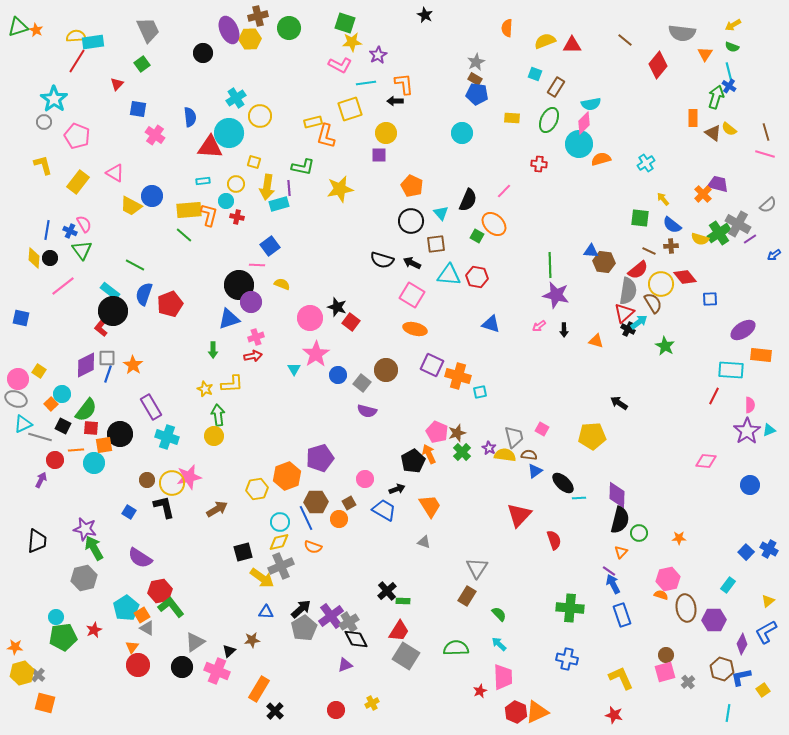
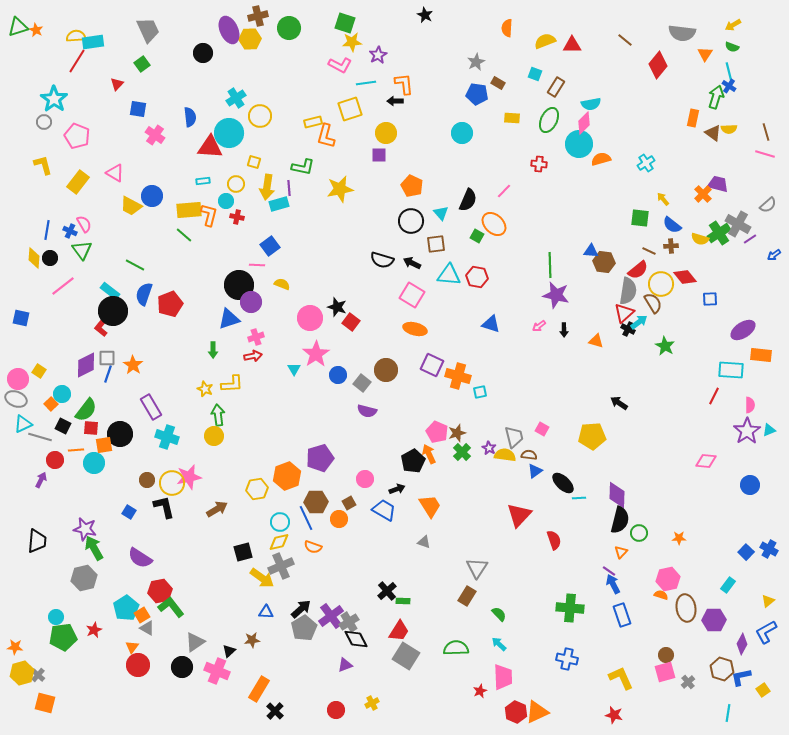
brown rectangle at (475, 79): moved 23 px right, 4 px down
orange rectangle at (693, 118): rotated 12 degrees clockwise
yellow semicircle at (729, 129): rotated 42 degrees counterclockwise
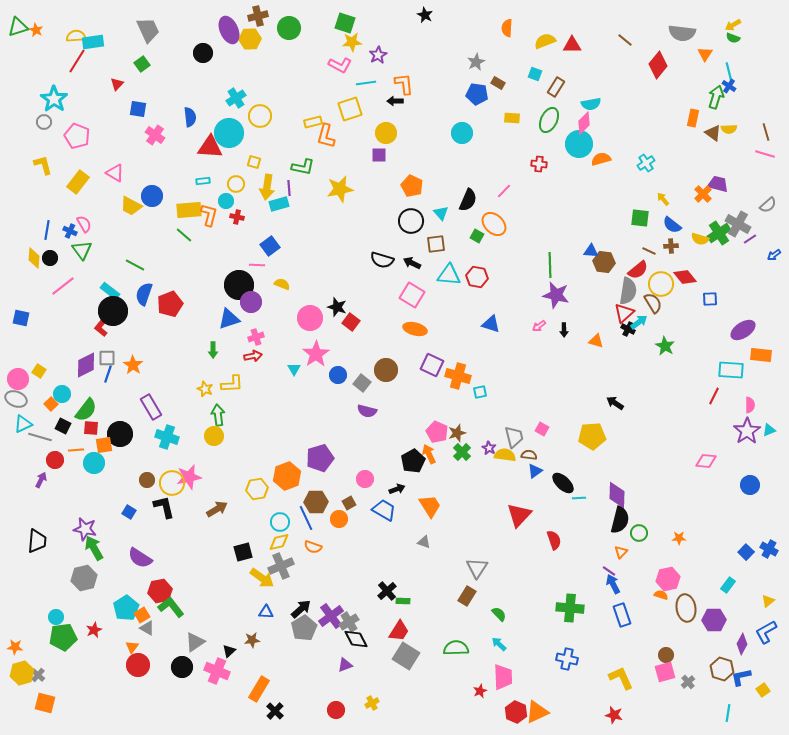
green semicircle at (732, 47): moved 1 px right, 9 px up
black arrow at (619, 403): moved 4 px left
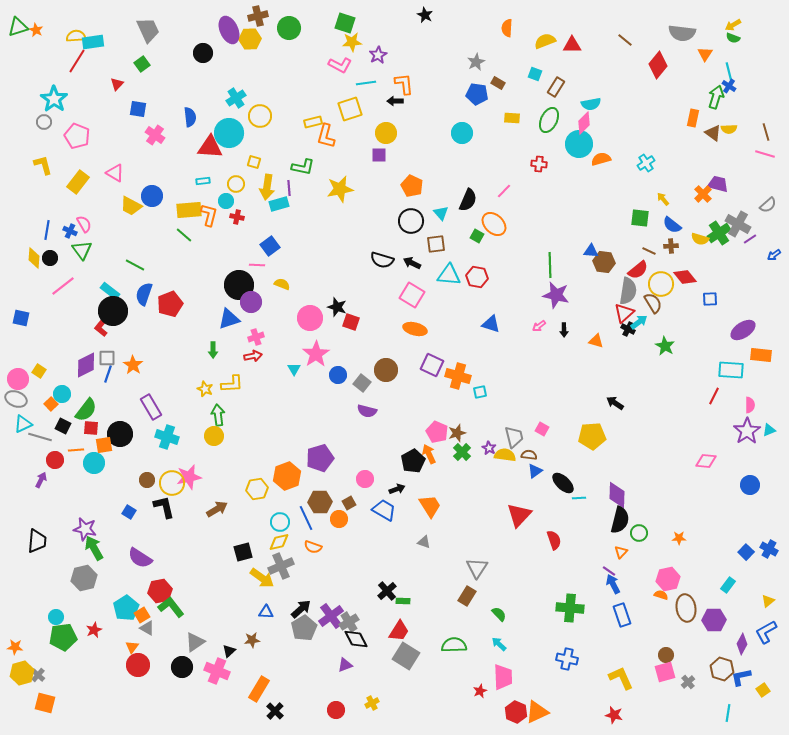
red square at (351, 322): rotated 18 degrees counterclockwise
brown hexagon at (316, 502): moved 4 px right
green semicircle at (456, 648): moved 2 px left, 3 px up
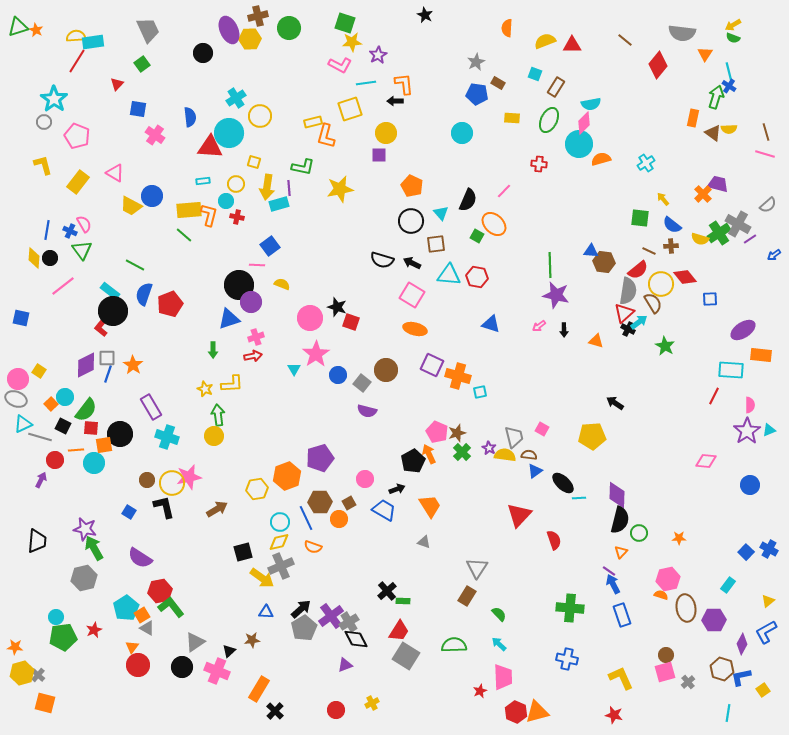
cyan circle at (62, 394): moved 3 px right, 3 px down
orange triangle at (537, 712): rotated 10 degrees clockwise
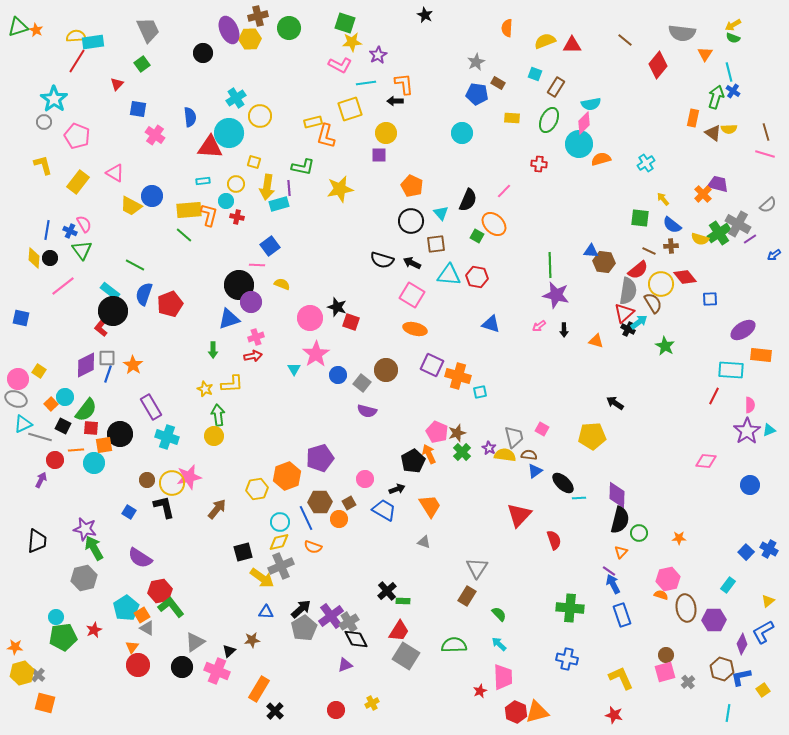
blue cross at (729, 86): moved 4 px right, 5 px down
brown arrow at (217, 509): rotated 20 degrees counterclockwise
blue L-shape at (766, 632): moved 3 px left
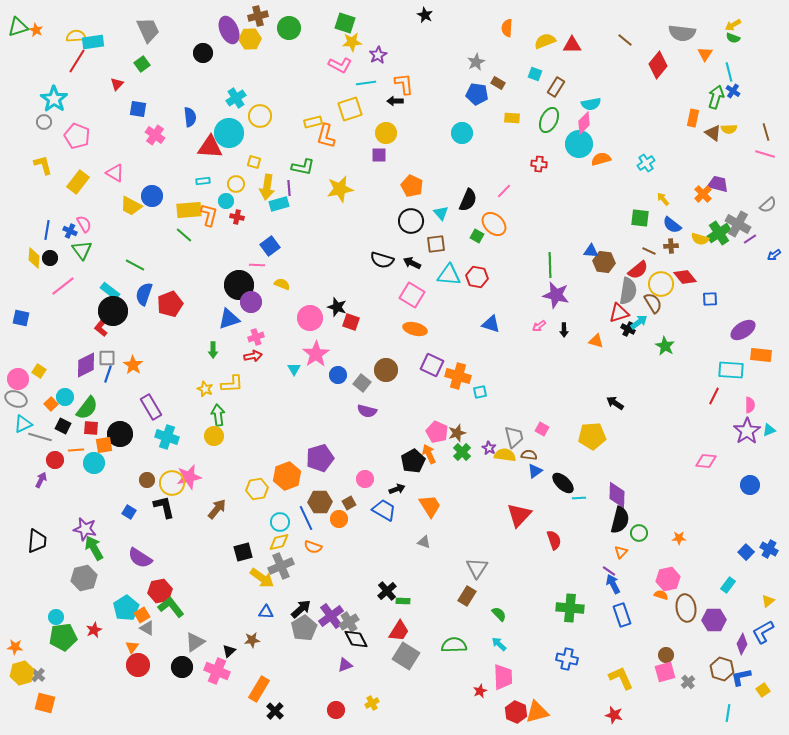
red triangle at (624, 313): moved 5 px left; rotated 25 degrees clockwise
green semicircle at (86, 410): moved 1 px right, 2 px up
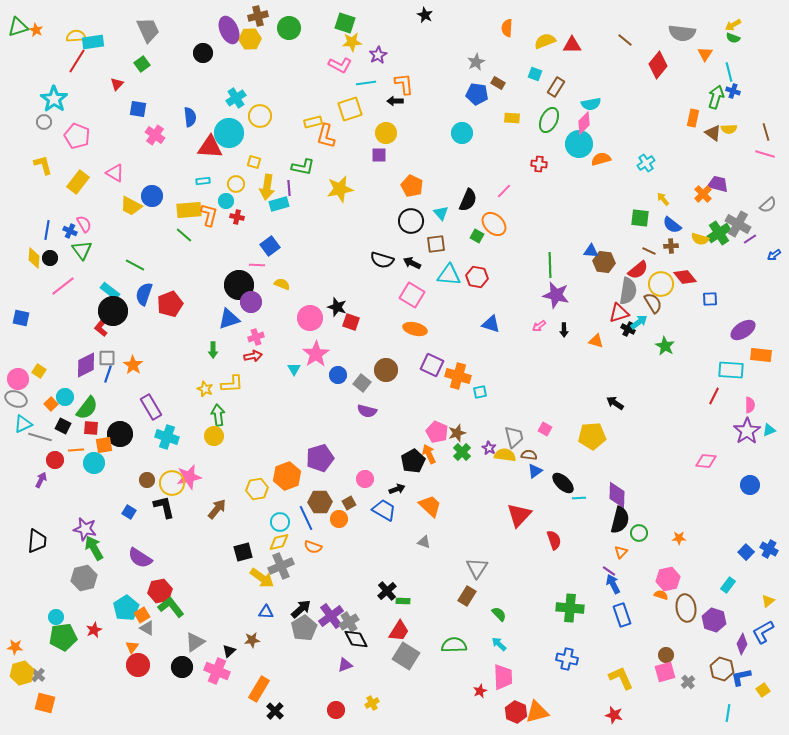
blue cross at (733, 91): rotated 16 degrees counterclockwise
pink square at (542, 429): moved 3 px right
orange trapezoid at (430, 506): rotated 15 degrees counterclockwise
purple hexagon at (714, 620): rotated 20 degrees clockwise
